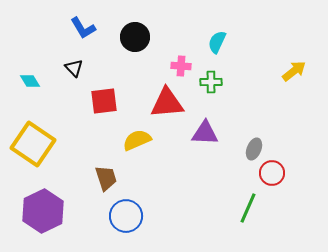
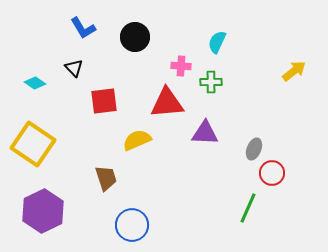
cyan diamond: moved 5 px right, 2 px down; rotated 25 degrees counterclockwise
blue circle: moved 6 px right, 9 px down
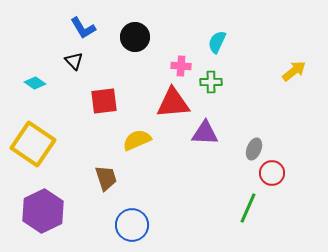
black triangle: moved 7 px up
red triangle: moved 6 px right
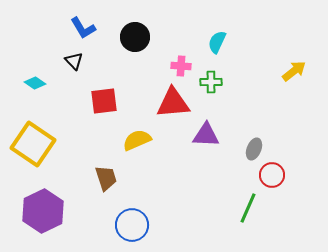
purple triangle: moved 1 px right, 2 px down
red circle: moved 2 px down
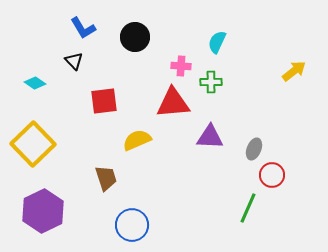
purple triangle: moved 4 px right, 2 px down
yellow square: rotated 12 degrees clockwise
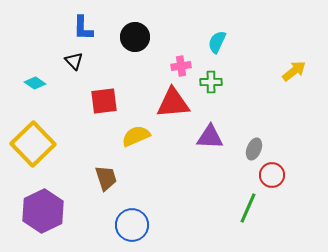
blue L-shape: rotated 32 degrees clockwise
pink cross: rotated 12 degrees counterclockwise
yellow semicircle: moved 1 px left, 4 px up
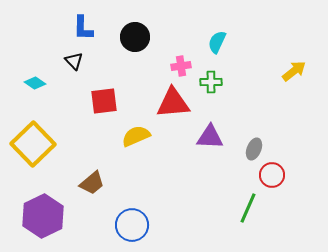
brown trapezoid: moved 14 px left, 5 px down; rotated 68 degrees clockwise
purple hexagon: moved 5 px down
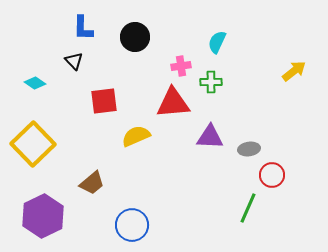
gray ellipse: moved 5 px left; rotated 60 degrees clockwise
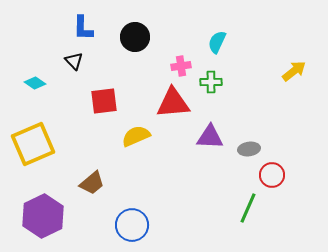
yellow square: rotated 21 degrees clockwise
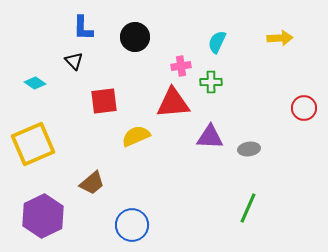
yellow arrow: moved 14 px left, 33 px up; rotated 35 degrees clockwise
red circle: moved 32 px right, 67 px up
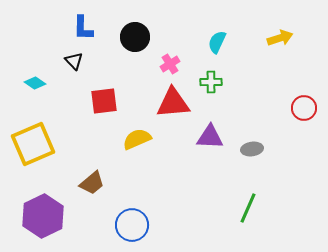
yellow arrow: rotated 15 degrees counterclockwise
pink cross: moved 11 px left, 2 px up; rotated 24 degrees counterclockwise
yellow semicircle: moved 1 px right, 3 px down
gray ellipse: moved 3 px right
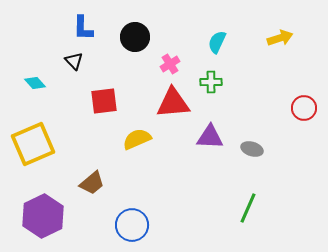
cyan diamond: rotated 15 degrees clockwise
gray ellipse: rotated 25 degrees clockwise
